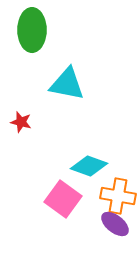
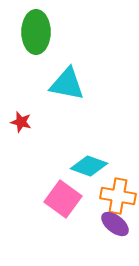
green ellipse: moved 4 px right, 2 px down
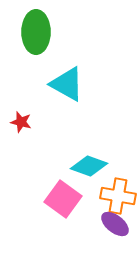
cyan triangle: rotated 18 degrees clockwise
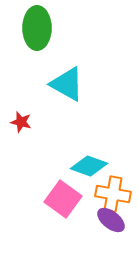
green ellipse: moved 1 px right, 4 px up
orange cross: moved 5 px left, 2 px up
purple ellipse: moved 4 px left, 4 px up
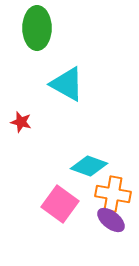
pink square: moved 3 px left, 5 px down
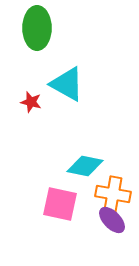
red star: moved 10 px right, 20 px up
cyan diamond: moved 4 px left; rotated 9 degrees counterclockwise
pink square: rotated 24 degrees counterclockwise
purple ellipse: moved 1 px right; rotated 8 degrees clockwise
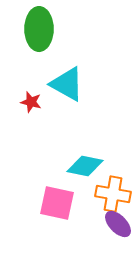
green ellipse: moved 2 px right, 1 px down
pink square: moved 3 px left, 1 px up
purple ellipse: moved 6 px right, 4 px down
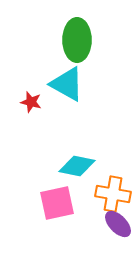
green ellipse: moved 38 px right, 11 px down
cyan diamond: moved 8 px left
pink square: rotated 24 degrees counterclockwise
